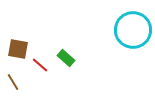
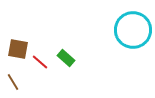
red line: moved 3 px up
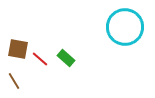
cyan circle: moved 8 px left, 3 px up
red line: moved 3 px up
brown line: moved 1 px right, 1 px up
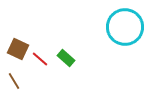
brown square: rotated 15 degrees clockwise
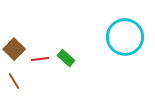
cyan circle: moved 10 px down
brown square: moved 4 px left; rotated 20 degrees clockwise
red line: rotated 48 degrees counterclockwise
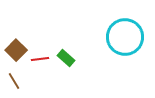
brown square: moved 2 px right, 1 px down
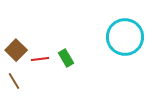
green rectangle: rotated 18 degrees clockwise
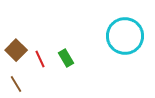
cyan circle: moved 1 px up
red line: rotated 72 degrees clockwise
brown line: moved 2 px right, 3 px down
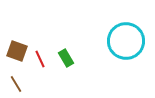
cyan circle: moved 1 px right, 5 px down
brown square: moved 1 px right, 1 px down; rotated 25 degrees counterclockwise
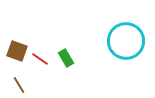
red line: rotated 30 degrees counterclockwise
brown line: moved 3 px right, 1 px down
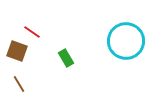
red line: moved 8 px left, 27 px up
brown line: moved 1 px up
